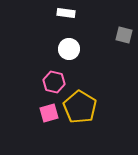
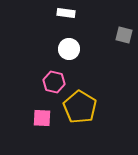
pink square: moved 7 px left, 5 px down; rotated 18 degrees clockwise
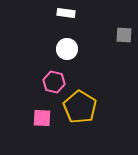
gray square: rotated 12 degrees counterclockwise
white circle: moved 2 px left
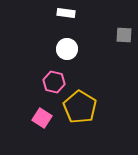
pink square: rotated 30 degrees clockwise
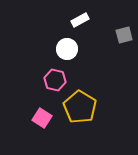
white rectangle: moved 14 px right, 7 px down; rotated 36 degrees counterclockwise
gray square: rotated 18 degrees counterclockwise
pink hexagon: moved 1 px right, 2 px up
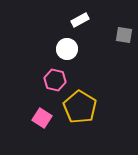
gray square: rotated 24 degrees clockwise
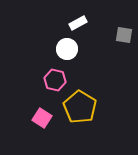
white rectangle: moved 2 px left, 3 px down
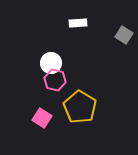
white rectangle: rotated 24 degrees clockwise
gray square: rotated 24 degrees clockwise
white circle: moved 16 px left, 14 px down
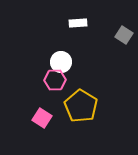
white circle: moved 10 px right, 1 px up
pink hexagon: rotated 15 degrees counterclockwise
yellow pentagon: moved 1 px right, 1 px up
